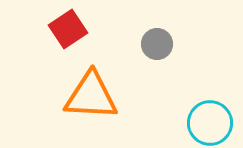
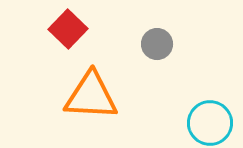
red square: rotated 12 degrees counterclockwise
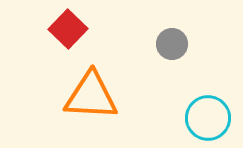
gray circle: moved 15 px right
cyan circle: moved 2 px left, 5 px up
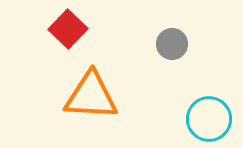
cyan circle: moved 1 px right, 1 px down
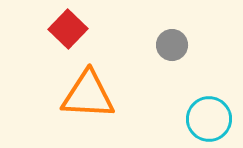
gray circle: moved 1 px down
orange triangle: moved 3 px left, 1 px up
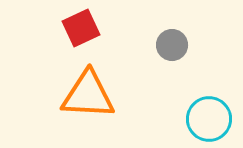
red square: moved 13 px right, 1 px up; rotated 21 degrees clockwise
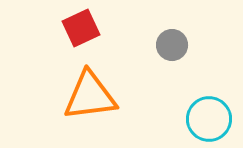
orange triangle: moved 2 px right, 1 px down; rotated 10 degrees counterclockwise
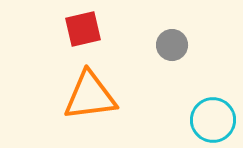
red square: moved 2 px right, 1 px down; rotated 12 degrees clockwise
cyan circle: moved 4 px right, 1 px down
